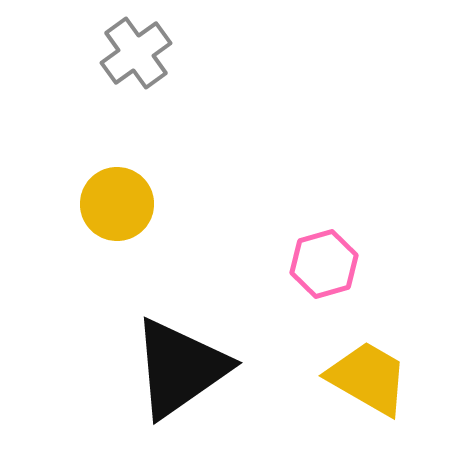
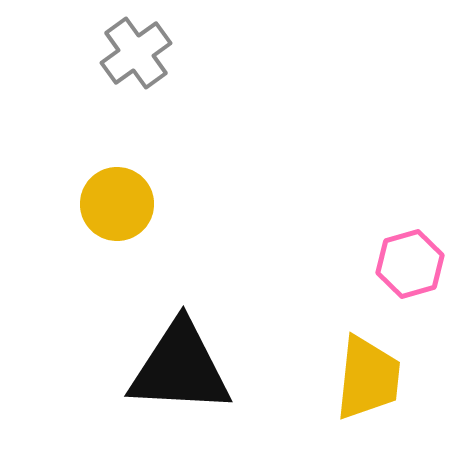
pink hexagon: moved 86 px right
black triangle: rotated 38 degrees clockwise
yellow trapezoid: rotated 66 degrees clockwise
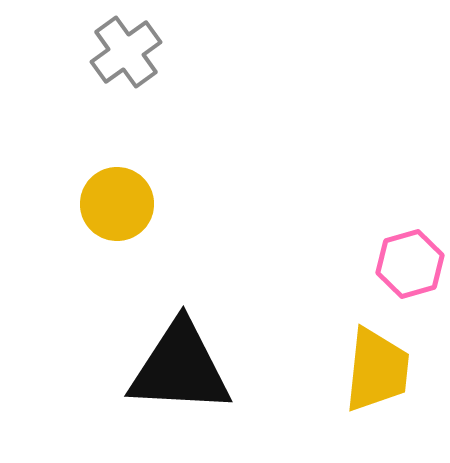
gray cross: moved 10 px left, 1 px up
yellow trapezoid: moved 9 px right, 8 px up
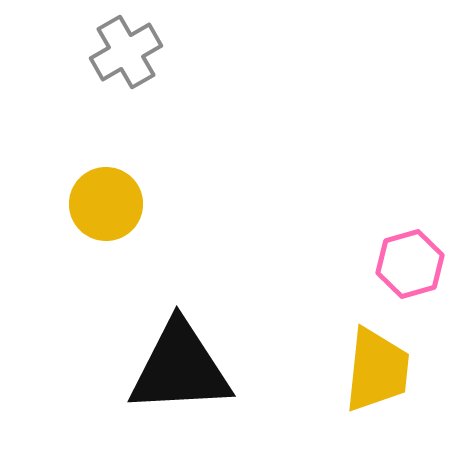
gray cross: rotated 6 degrees clockwise
yellow circle: moved 11 px left
black triangle: rotated 6 degrees counterclockwise
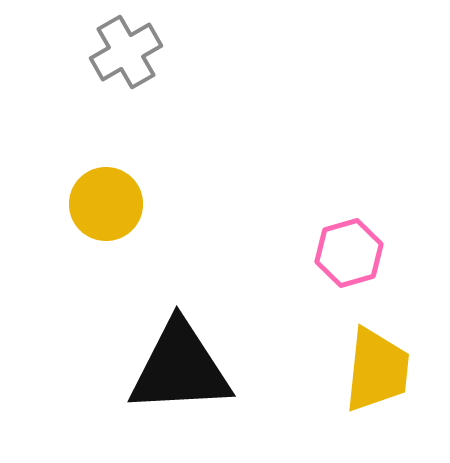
pink hexagon: moved 61 px left, 11 px up
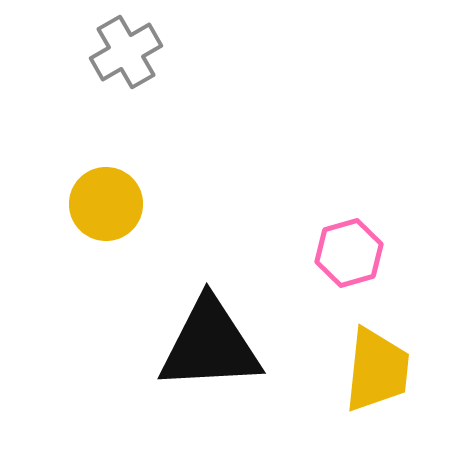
black triangle: moved 30 px right, 23 px up
